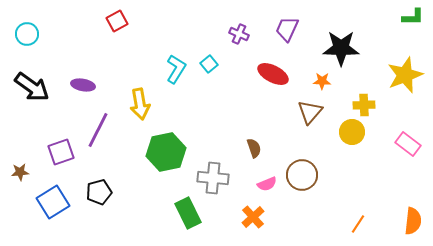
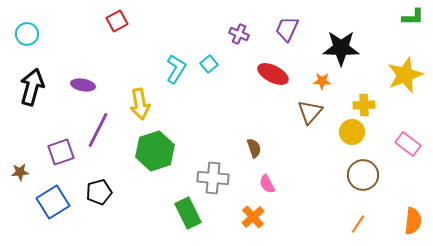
black arrow: rotated 111 degrees counterclockwise
green hexagon: moved 11 px left, 1 px up; rotated 6 degrees counterclockwise
brown circle: moved 61 px right
pink semicircle: rotated 84 degrees clockwise
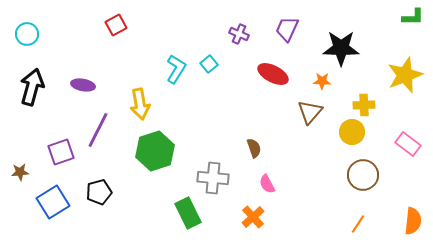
red square: moved 1 px left, 4 px down
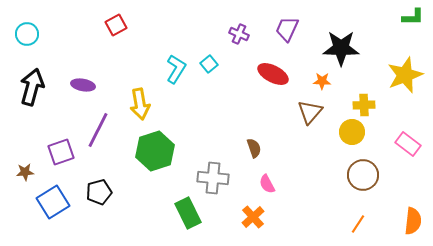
brown star: moved 5 px right
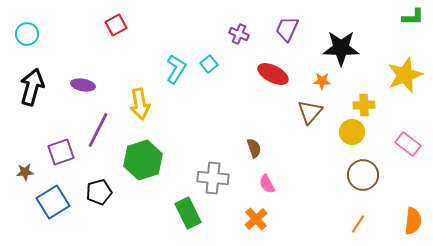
green hexagon: moved 12 px left, 9 px down
orange cross: moved 3 px right, 2 px down
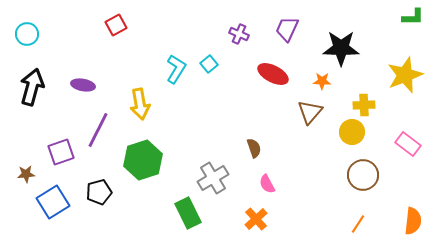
brown star: moved 1 px right, 2 px down
gray cross: rotated 36 degrees counterclockwise
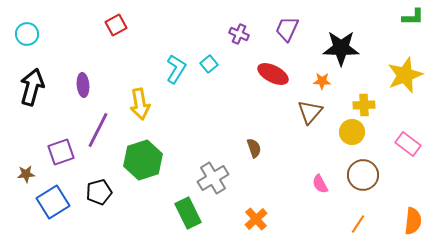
purple ellipse: rotated 75 degrees clockwise
pink semicircle: moved 53 px right
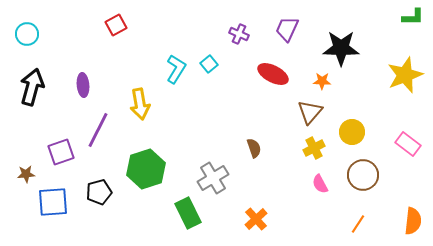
yellow cross: moved 50 px left, 43 px down; rotated 25 degrees counterclockwise
green hexagon: moved 3 px right, 9 px down
blue square: rotated 28 degrees clockwise
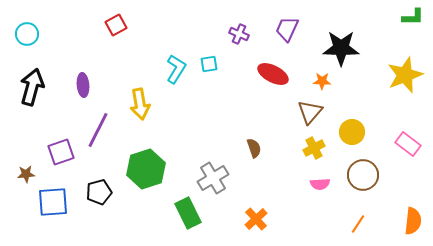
cyan square: rotated 30 degrees clockwise
pink semicircle: rotated 66 degrees counterclockwise
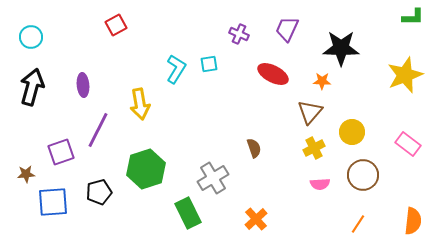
cyan circle: moved 4 px right, 3 px down
